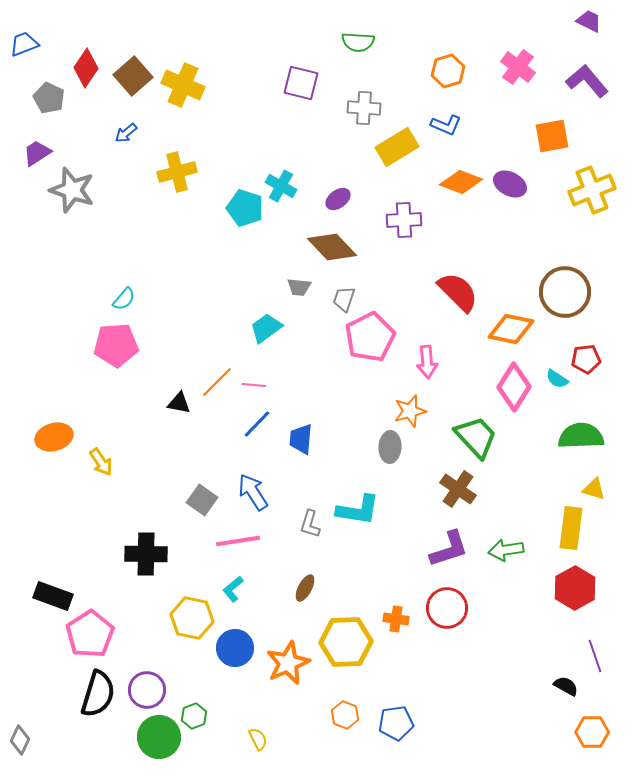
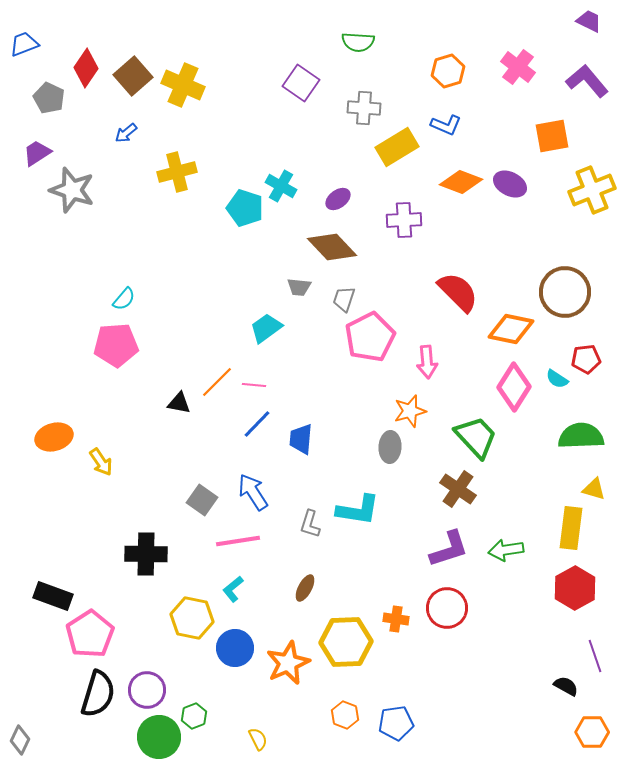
purple square at (301, 83): rotated 21 degrees clockwise
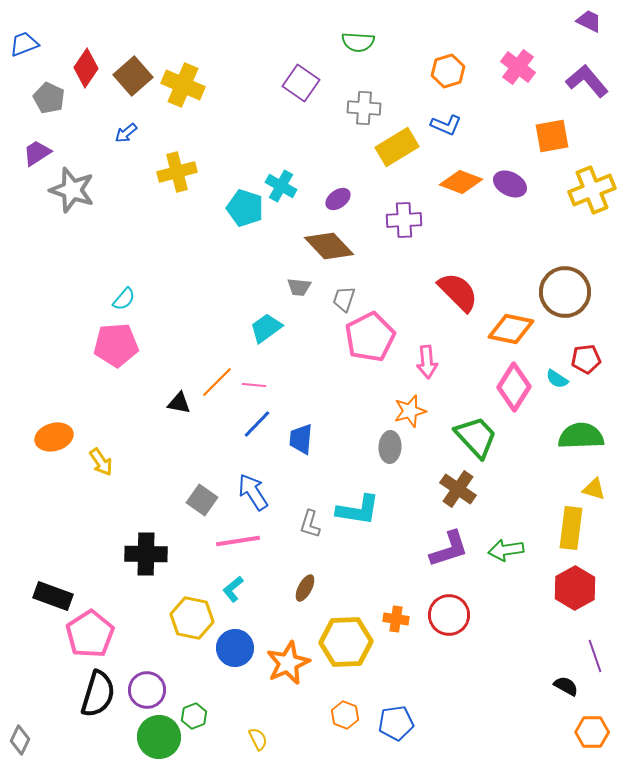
brown diamond at (332, 247): moved 3 px left, 1 px up
red circle at (447, 608): moved 2 px right, 7 px down
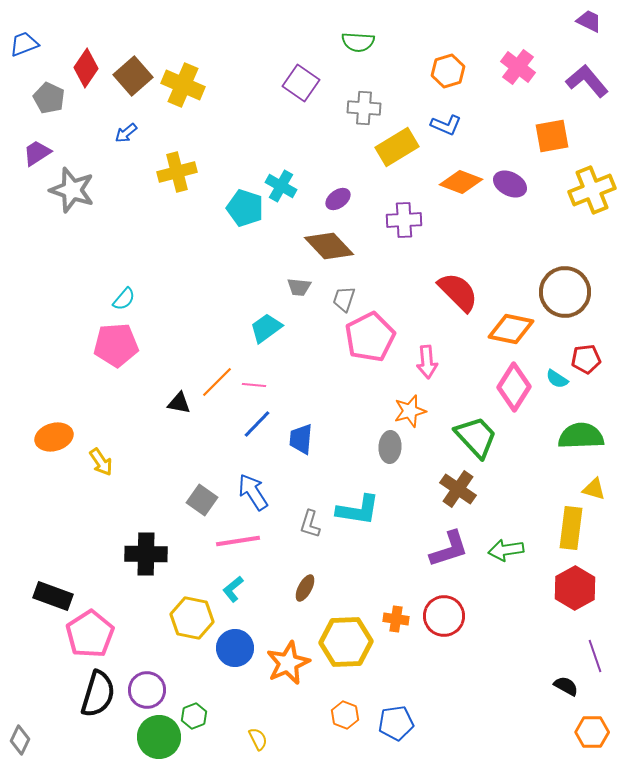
red circle at (449, 615): moved 5 px left, 1 px down
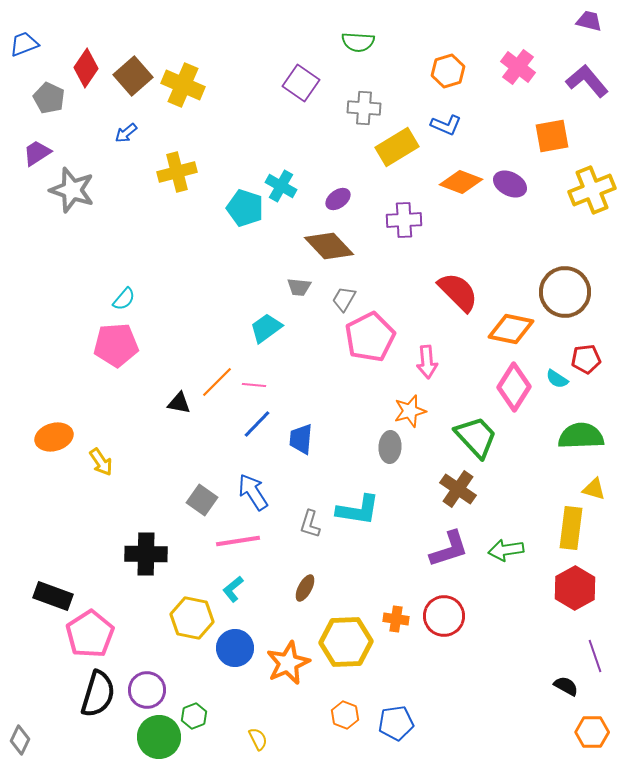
purple trapezoid at (589, 21): rotated 12 degrees counterclockwise
gray trapezoid at (344, 299): rotated 12 degrees clockwise
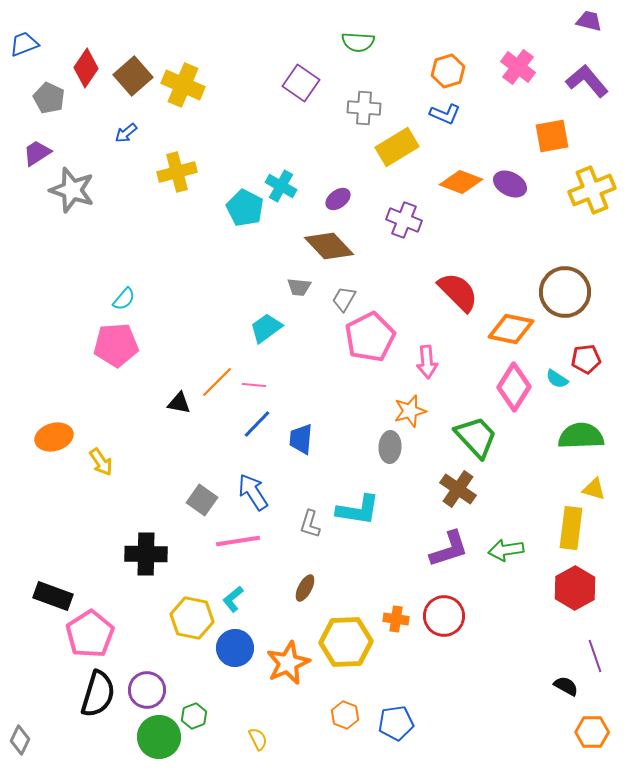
blue L-shape at (446, 125): moved 1 px left, 11 px up
cyan pentagon at (245, 208): rotated 9 degrees clockwise
purple cross at (404, 220): rotated 24 degrees clockwise
cyan L-shape at (233, 589): moved 10 px down
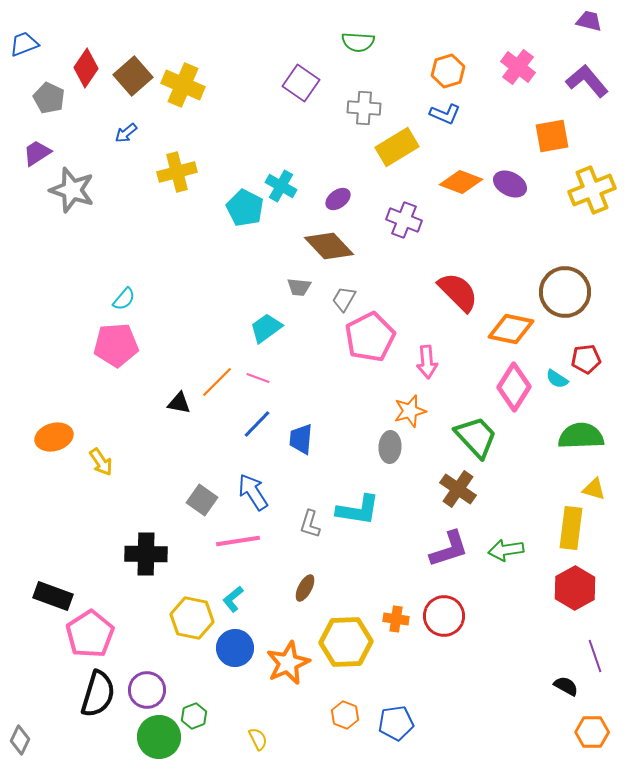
pink line at (254, 385): moved 4 px right, 7 px up; rotated 15 degrees clockwise
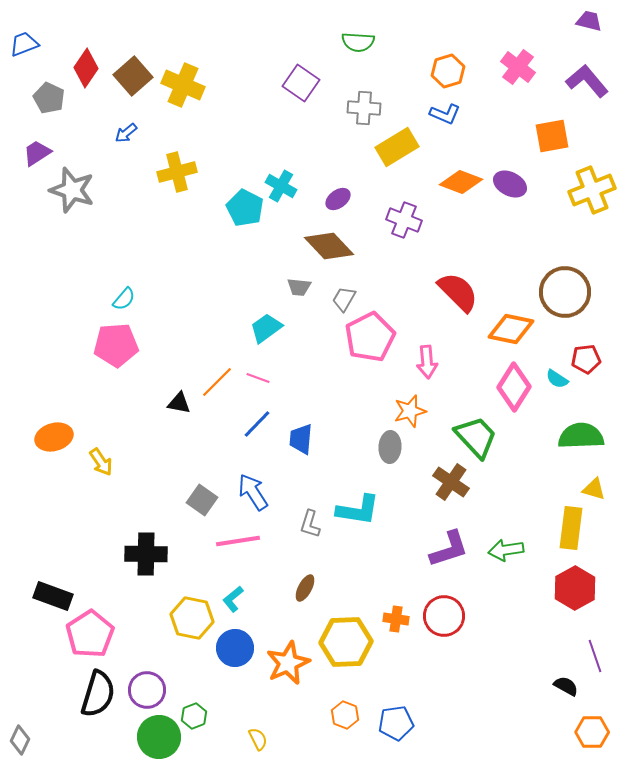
brown cross at (458, 489): moved 7 px left, 7 px up
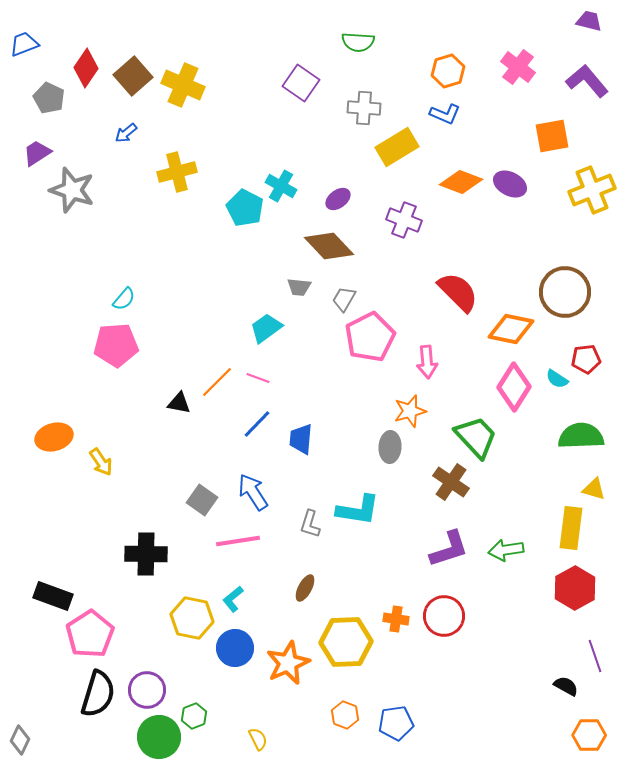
orange hexagon at (592, 732): moved 3 px left, 3 px down
